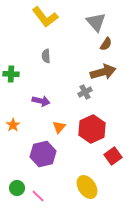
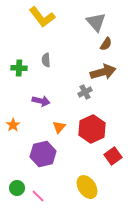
yellow L-shape: moved 3 px left
gray semicircle: moved 4 px down
green cross: moved 8 px right, 6 px up
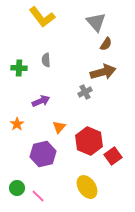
purple arrow: rotated 36 degrees counterclockwise
orange star: moved 4 px right, 1 px up
red hexagon: moved 3 px left, 12 px down; rotated 12 degrees counterclockwise
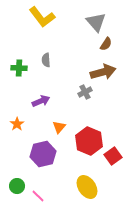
green circle: moved 2 px up
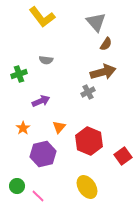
gray semicircle: rotated 80 degrees counterclockwise
green cross: moved 6 px down; rotated 21 degrees counterclockwise
gray cross: moved 3 px right
orange star: moved 6 px right, 4 px down
red square: moved 10 px right
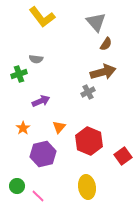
gray semicircle: moved 10 px left, 1 px up
yellow ellipse: rotated 25 degrees clockwise
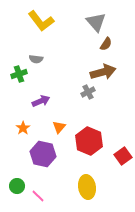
yellow L-shape: moved 1 px left, 4 px down
purple hexagon: rotated 25 degrees clockwise
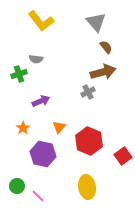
brown semicircle: moved 3 px down; rotated 72 degrees counterclockwise
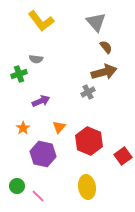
brown arrow: moved 1 px right
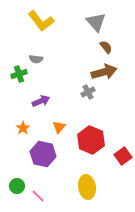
red hexagon: moved 2 px right, 1 px up
